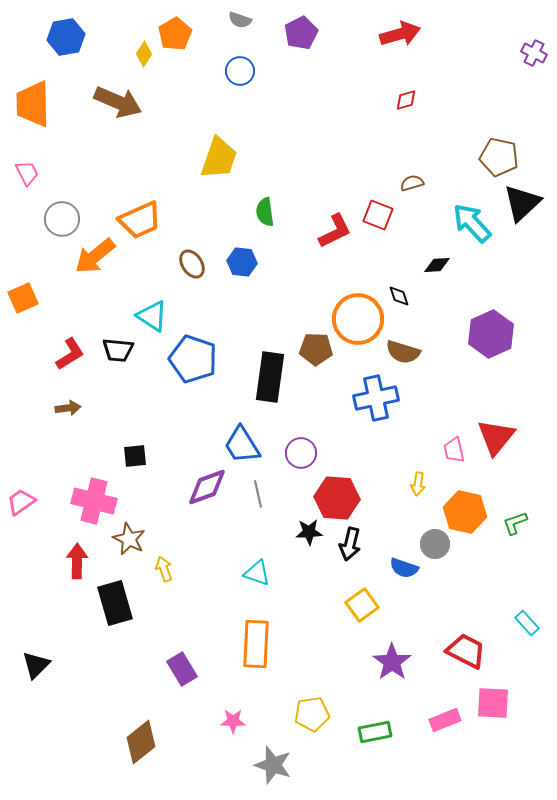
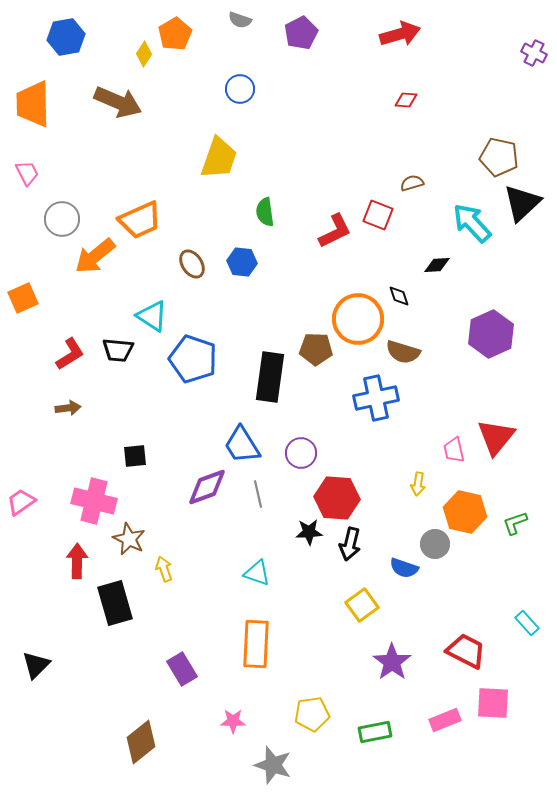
blue circle at (240, 71): moved 18 px down
red diamond at (406, 100): rotated 20 degrees clockwise
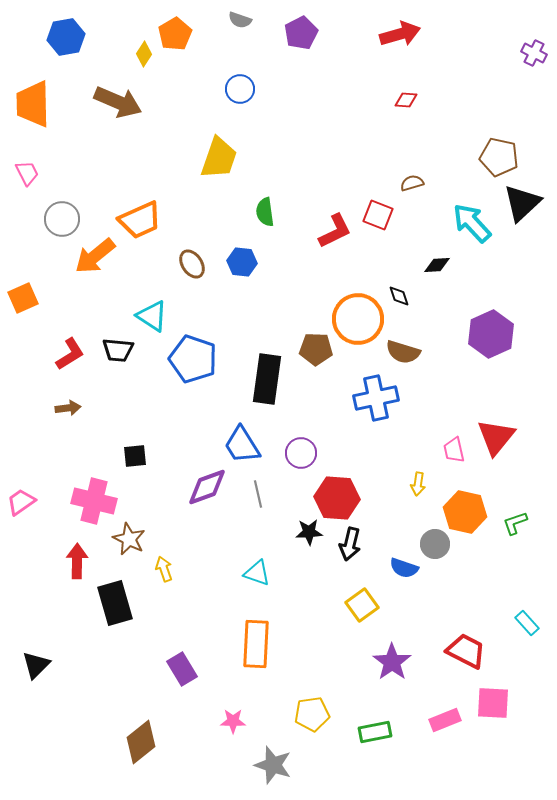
black rectangle at (270, 377): moved 3 px left, 2 px down
